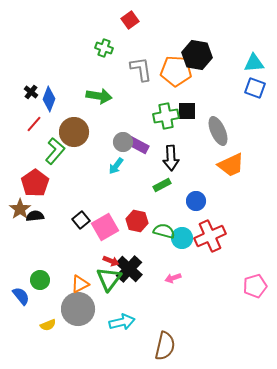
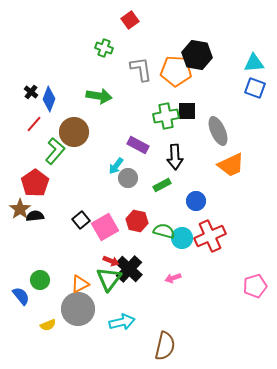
gray circle at (123, 142): moved 5 px right, 36 px down
black arrow at (171, 158): moved 4 px right, 1 px up
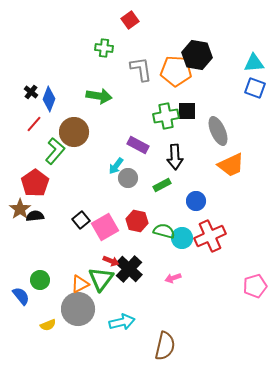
green cross at (104, 48): rotated 12 degrees counterclockwise
green triangle at (109, 279): moved 8 px left
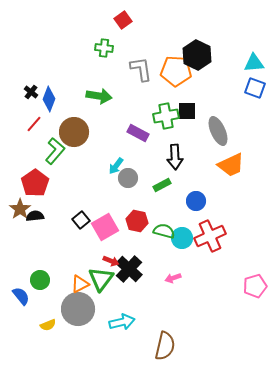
red square at (130, 20): moved 7 px left
black hexagon at (197, 55): rotated 16 degrees clockwise
purple rectangle at (138, 145): moved 12 px up
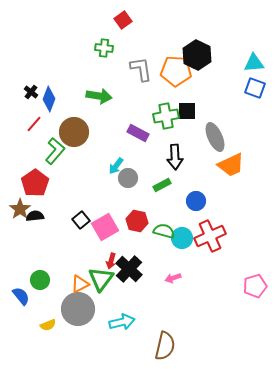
gray ellipse at (218, 131): moved 3 px left, 6 px down
red arrow at (111, 261): rotated 84 degrees clockwise
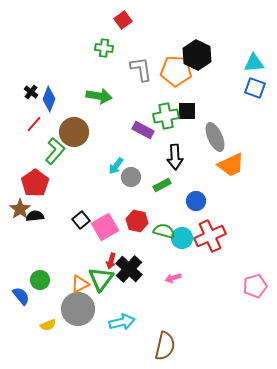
purple rectangle at (138, 133): moved 5 px right, 3 px up
gray circle at (128, 178): moved 3 px right, 1 px up
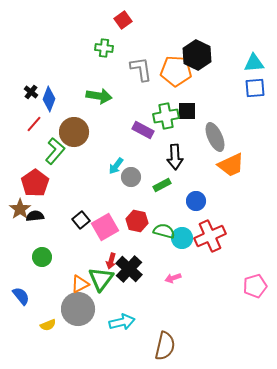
blue square at (255, 88): rotated 25 degrees counterclockwise
green circle at (40, 280): moved 2 px right, 23 px up
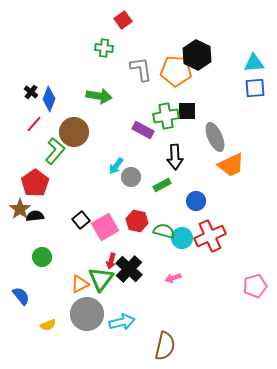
gray circle at (78, 309): moved 9 px right, 5 px down
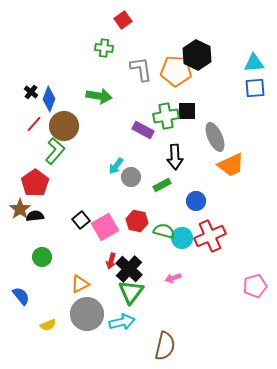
brown circle at (74, 132): moved 10 px left, 6 px up
green triangle at (101, 279): moved 30 px right, 13 px down
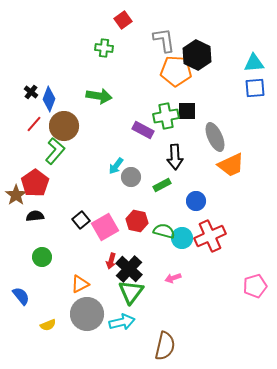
gray L-shape at (141, 69): moved 23 px right, 29 px up
brown star at (20, 209): moved 4 px left, 14 px up
